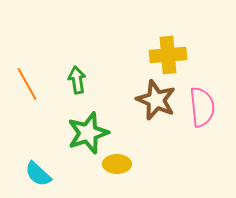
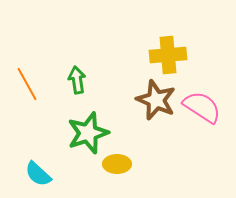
pink semicircle: rotated 51 degrees counterclockwise
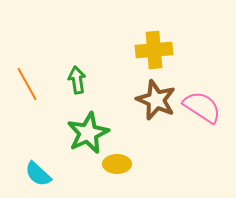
yellow cross: moved 14 px left, 5 px up
green star: rotated 6 degrees counterclockwise
